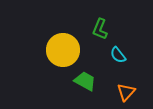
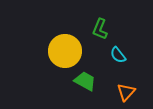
yellow circle: moved 2 px right, 1 px down
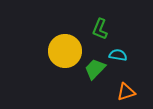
cyan semicircle: rotated 138 degrees clockwise
green trapezoid: moved 10 px right, 12 px up; rotated 75 degrees counterclockwise
orange triangle: rotated 30 degrees clockwise
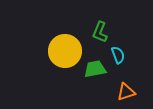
green L-shape: moved 3 px down
cyan semicircle: rotated 60 degrees clockwise
green trapezoid: rotated 35 degrees clockwise
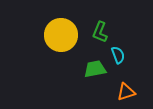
yellow circle: moved 4 px left, 16 px up
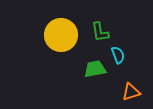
green L-shape: rotated 30 degrees counterclockwise
orange triangle: moved 5 px right
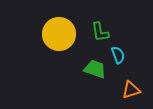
yellow circle: moved 2 px left, 1 px up
green trapezoid: rotated 30 degrees clockwise
orange triangle: moved 2 px up
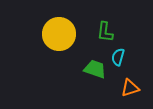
green L-shape: moved 5 px right; rotated 15 degrees clockwise
cyan semicircle: moved 2 px down; rotated 144 degrees counterclockwise
orange triangle: moved 1 px left, 2 px up
